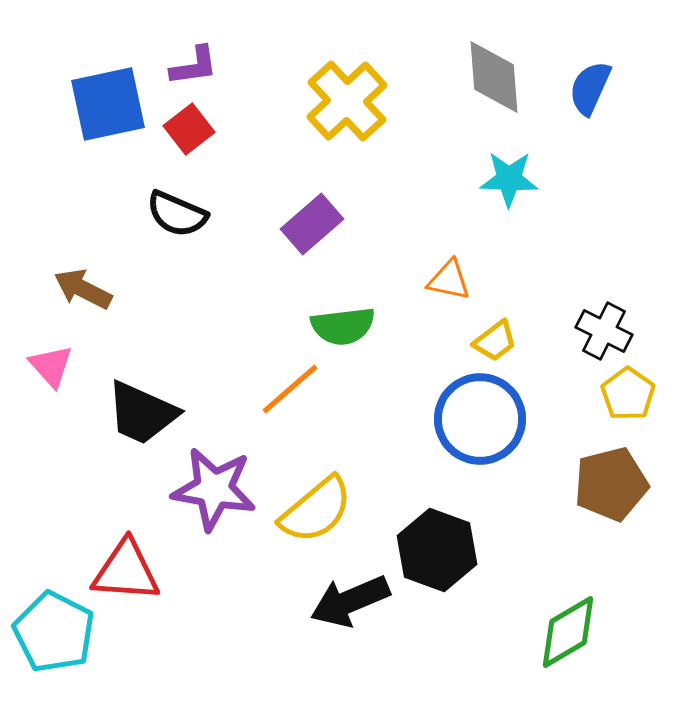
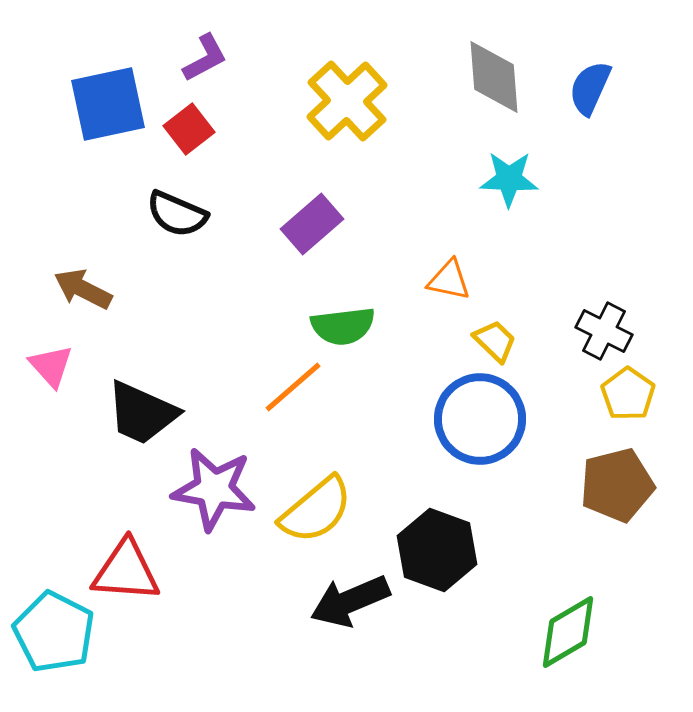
purple L-shape: moved 11 px right, 8 px up; rotated 20 degrees counterclockwise
yellow trapezoid: rotated 99 degrees counterclockwise
orange line: moved 3 px right, 2 px up
brown pentagon: moved 6 px right, 1 px down
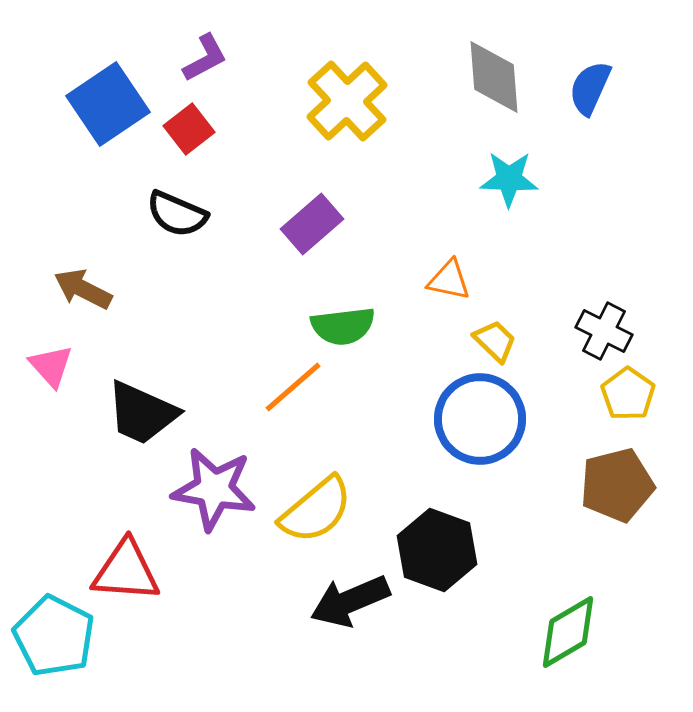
blue square: rotated 22 degrees counterclockwise
cyan pentagon: moved 4 px down
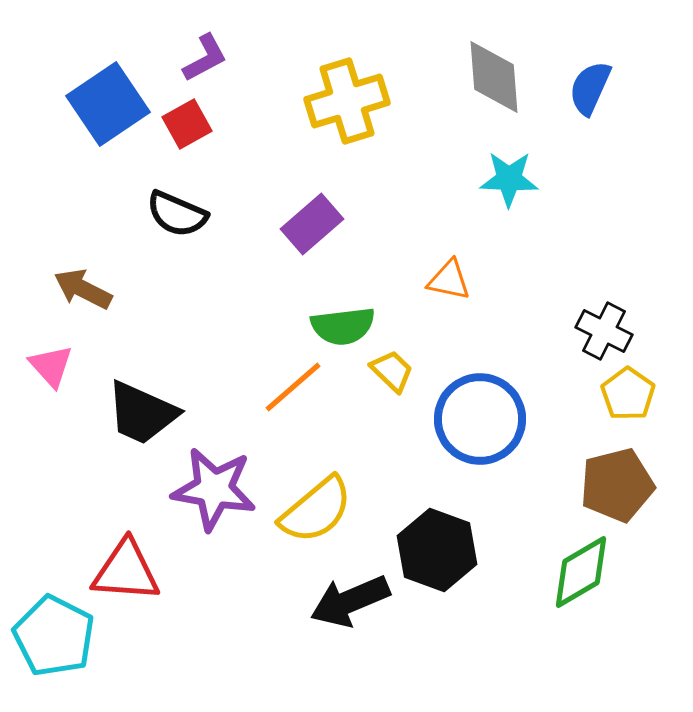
yellow cross: rotated 26 degrees clockwise
red square: moved 2 px left, 5 px up; rotated 9 degrees clockwise
yellow trapezoid: moved 103 px left, 30 px down
green diamond: moved 13 px right, 60 px up
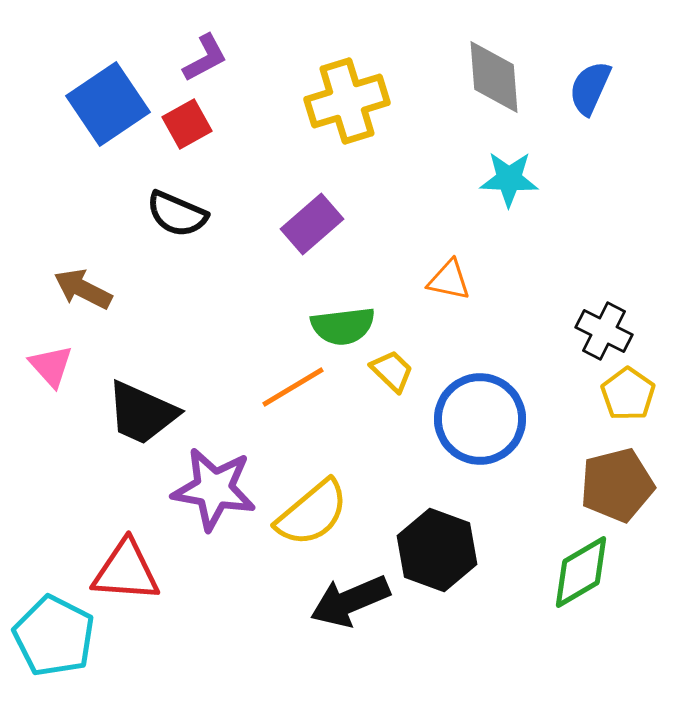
orange line: rotated 10 degrees clockwise
yellow semicircle: moved 4 px left, 3 px down
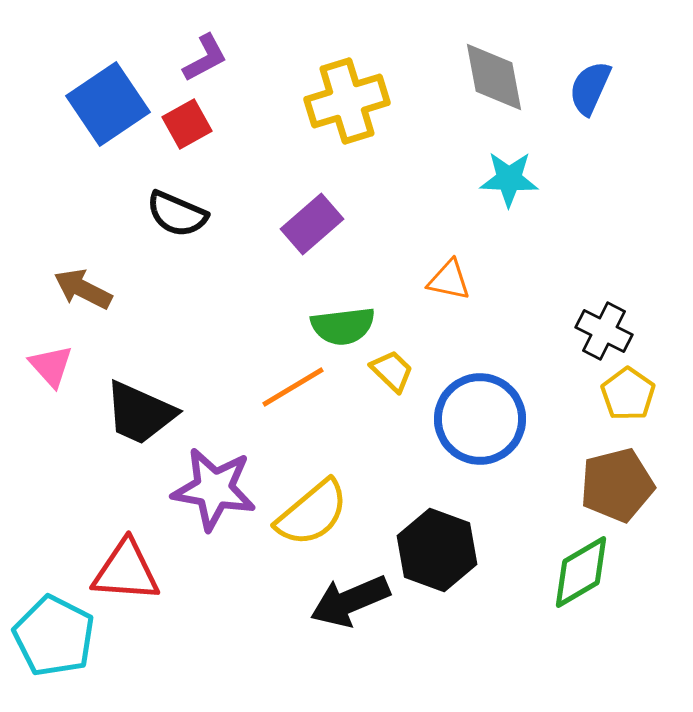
gray diamond: rotated 6 degrees counterclockwise
black trapezoid: moved 2 px left
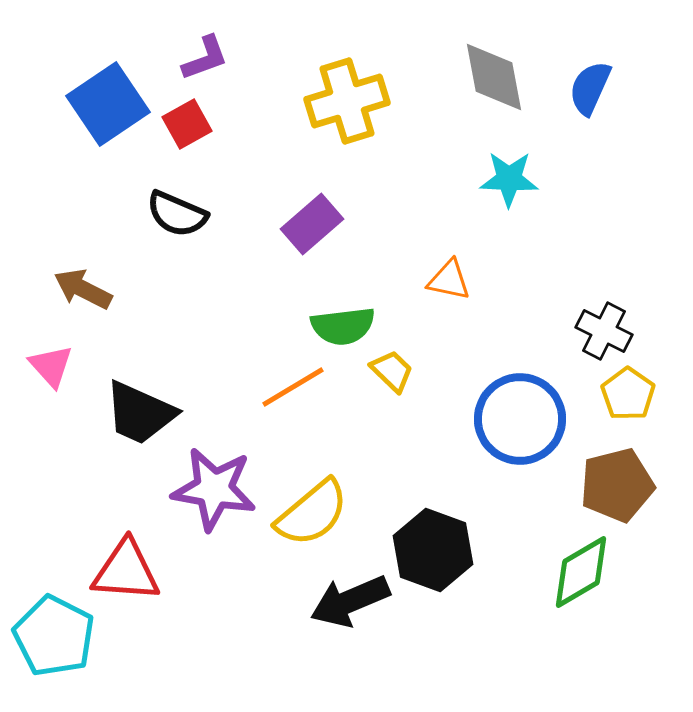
purple L-shape: rotated 8 degrees clockwise
blue circle: moved 40 px right
black hexagon: moved 4 px left
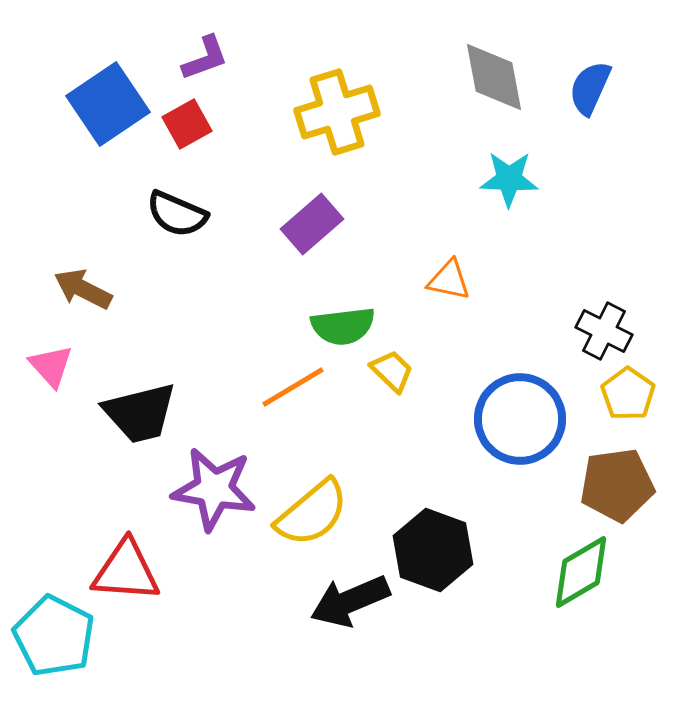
yellow cross: moved 10 px left, 11 px down
black trapezoid: rotated 38 degrees counterclockwise
brown pentagon: rotated 6 degrees clockwise
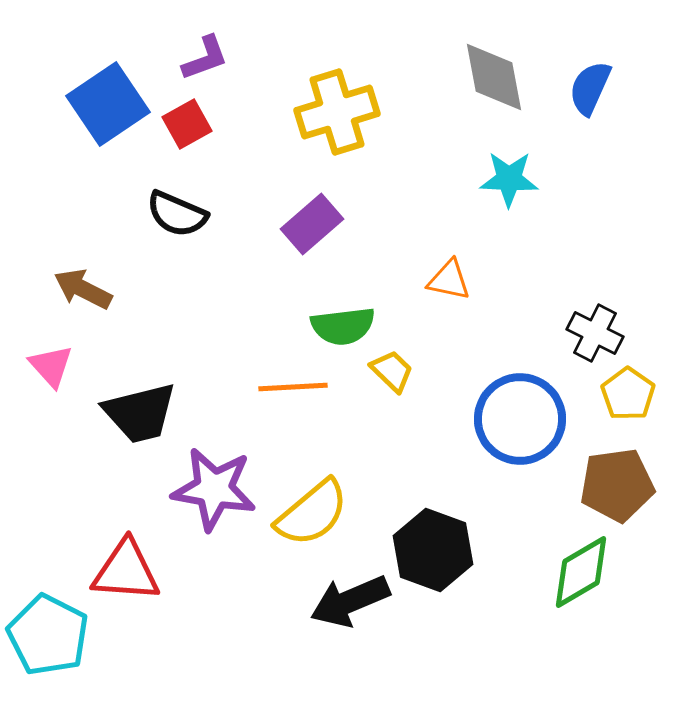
black cross: moved 9 px left, 2 px down
orange line: rotated 28 degrees clockwise
cyan pentagon: moved 6 px left, 1 px up
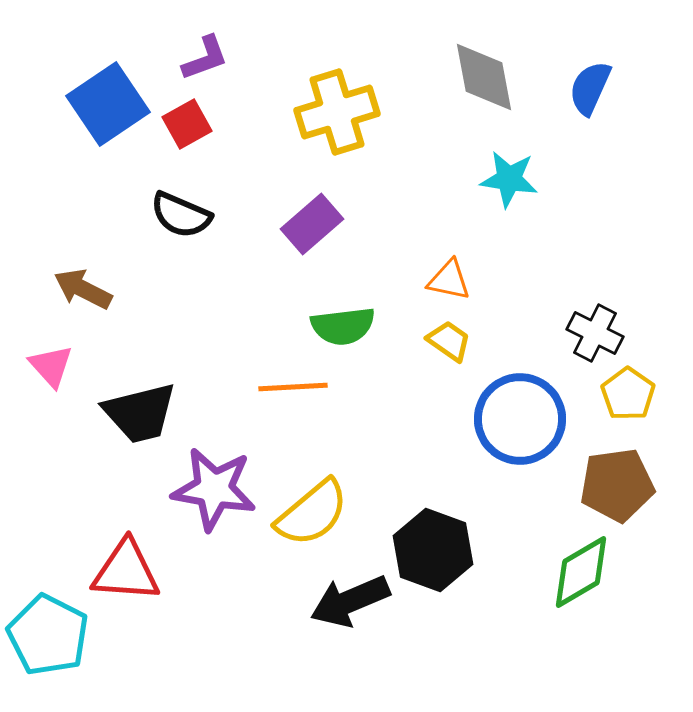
gray diamond: moved 10 px left
cyan star: rotated 6 degrees clockwise
black semicircle: moved 4 px right, 1 px down
yellow trapezoid: moved 57 px right, 30 px up; rotated 9 degrees counterclockwise
